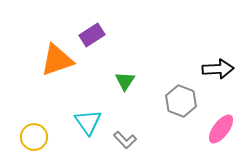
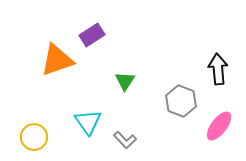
black arrow: rotated 92 degrees counterclockwise
pink ellipse: moved 2 px left, 3 px up
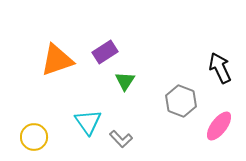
purple rectangle: moved 13 px right, 17 px down
black arrow: moved 2 px right, 1 px up; rotated 20 degrees counterclockwise
gray L-shape: moved 4 px left, 1 px up
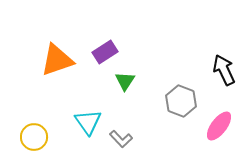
black arrow: moved 4 px right, 2 px down
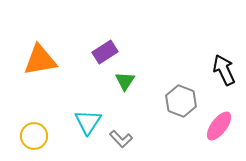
orange triangle: moved 17 px left; rotated 9 degrees clockwise
cyan triangle: rotated 8 degrees clockwise
yellow circle: moved 1 px up
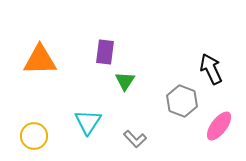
purple rectangle: rotated 50 degrees counterclockwise
orange triangle: rotated 9 degrees clockwise
black arrow: moved 13 px left, 1 px up
gray hexagon: moved 1 px right
gray L-shape: moved 14 px right
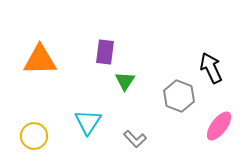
black arrow: moved 1 px up
gray hexagon: moved 3 px left, 5 px up
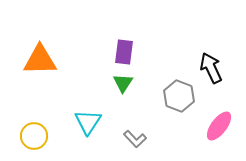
purple rectangle: moved 19 px right
green triangle: moved 2 px left, 2 px down
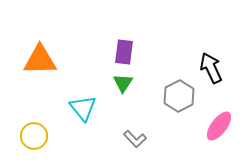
gray hexagon: rotated 12 degrees clockwise
cyan triangle: moved 5 px left, 14 px up; rotated 12 degrees counterclockwise
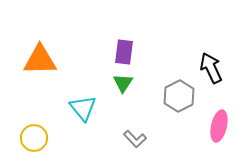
pink ellipse: rotated 24 degrees counterclockwise
yellow circle: moved 2 px down
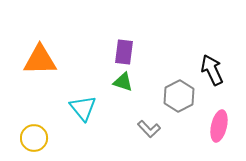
black arrow: moved 1 px right, 2 px down
green triangle: moved 1 px up; rotated 45 degrees counterclockwise
gray L-shape: moved 14 px right, 10 px up
